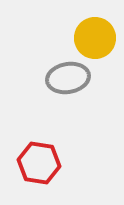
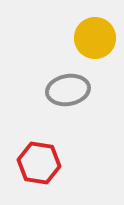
gray ellipse: moved 12 px down
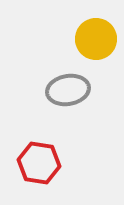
yellow circle: moved 1 px right, 1 px down
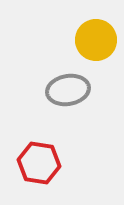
yellow circle: moved 1 px down
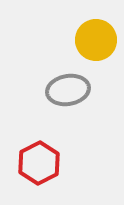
red hexagon: rotated 24 degrees clockwise
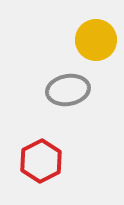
red hexagon: moved 2 px right, 2 px up
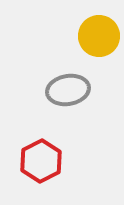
yellow circle: moved 3 px right, 4 px up
